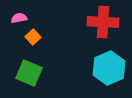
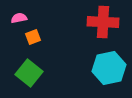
orange square: rotated 21 degrees clockwise
cyan hexagon: rotated 12 degrees clockwise
green square: rotated 16 degrees clockwise
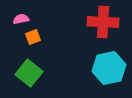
pink semicircle: moved 2 px right, 1 px down
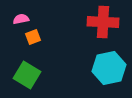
green square: moved 2 px left, 2 px down; rotated 8 degrees counterclockwise
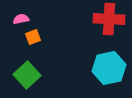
red cross: moved 6 px right, 3 px up
green square: rotated 16 degrees clockwise
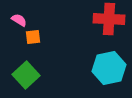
pink semicircle: moved 2 px left, 1 px down; rotated 42 degrees clockwise
orange square: rotated 14 degrees clockwise
green square: moved 1 px left
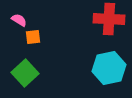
green square: moved 1 px left, 2 px up
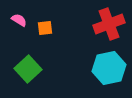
red cross: moved 5 px down; rotated 24 degrees counterclockwise
orange square: moved 12 px right, 9 px up
green square: moved 3 px right, 4 px up
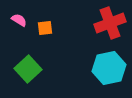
red cross: moved 1 px right, 1 px up
